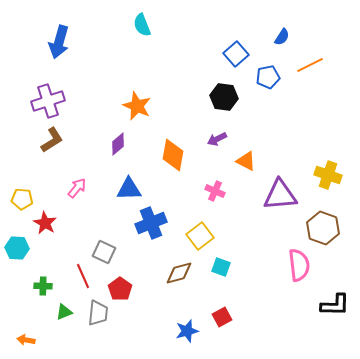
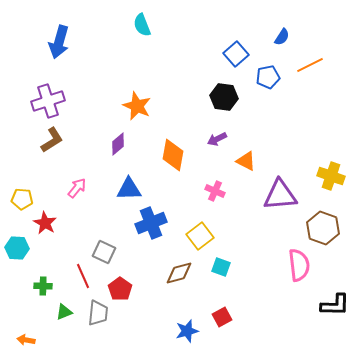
yellow cross: moved 3 px right, 1 px down
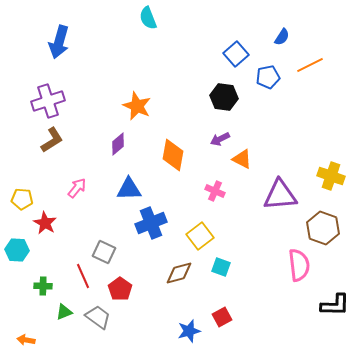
cyan semicircle: moved 6 px right, 7 px up
purple arrow: moved 3 px right
orange triangle: moved 4 px left, 2 px up
cyan hexagon: moved 2 px down
gray trapezoid: moved 4 px down; rotated 60 degrees counterclockwise
blue star: moved 2 px right
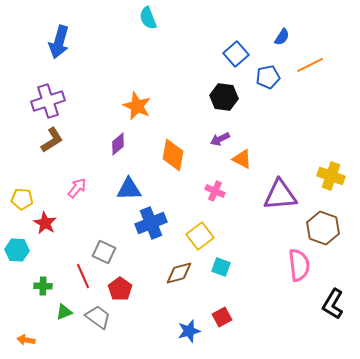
black L-shape: moved 2 px left, 1 px up; rotated 120 degrees clockwise
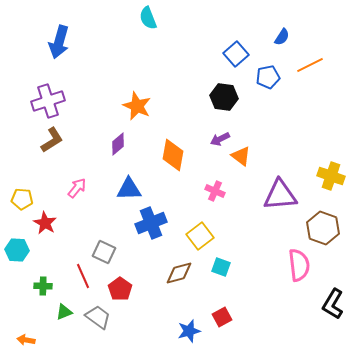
orange triangle: moved 1 px left, 3 px up; rotated 10 degrees clockwise
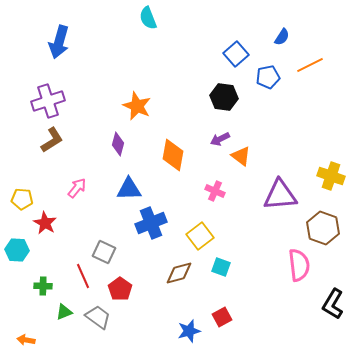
purple diamond: rotated 35 degrees counterclockwise
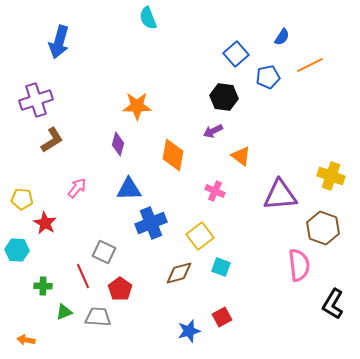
purple cross: moved 12 px left, 1 px up
orange star: rotated 24 degrees counterclockwise
purple arrow: moved 7 px left, 8 px up
gray trapezoid: rotated 32 degrees counterclockwise
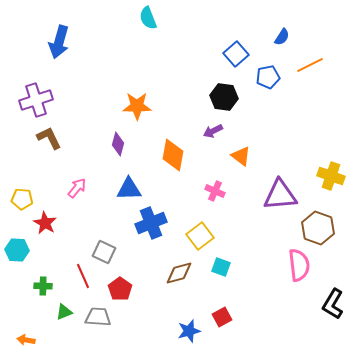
brown L-shape: moved 3 px left, 2 px up; rotated 84 degrees counterclockwise
brown hexagon: moved 5 px left
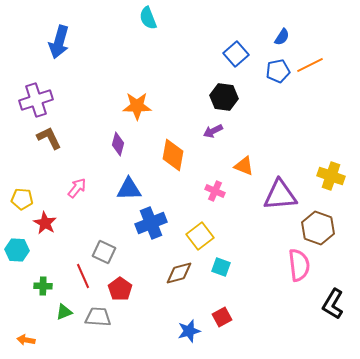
blue pentagon: moved 10 px right, 6 px up
orange triangle: moved 3 px right, 10 px down; rotated 15 degrees counterclockwise
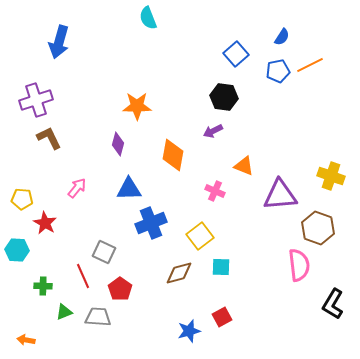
cyan square: rotated 18 degrees counterclockwise
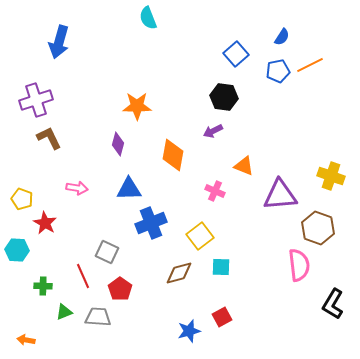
pink arrow: rotated 60 degrees clockwise
yellow pentagon: rotated 15 degrees clockwise
gray square: moved 3 px right
